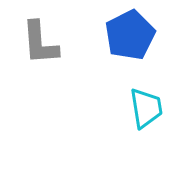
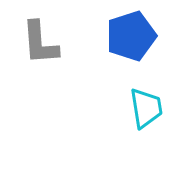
blue pentagon: moved 1 px right, 1 px down; rotated 9 degrees clockwise
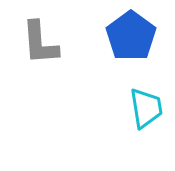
blue pentagon: rotated 18 degrees counterclockwise
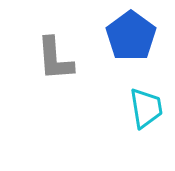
gray L-shape: moved 15 px right, 16 px down
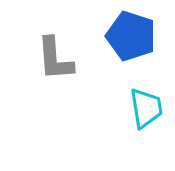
blue pentagon: rotated 18 degrees counterclockwise
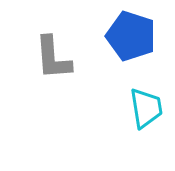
gray L-shape: moved 2 px left, 1 px up
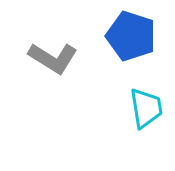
gray L-shape: rotated 54 degrees counterclockwise
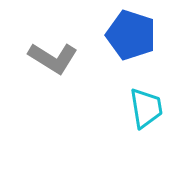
blue pentagon: moved 1 px up
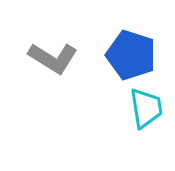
blue pentagon: moved 20 px down
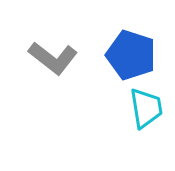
gray L-shape: rotated 6 degrees clockwise
